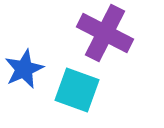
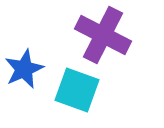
purple cross: moved 2 px left, 2 px down
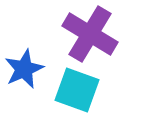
purple cross: moved 13 px left, 1 px up; rotated 4 degrees clockwise
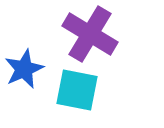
cyan square: rotated 9 degrees counterclockwise
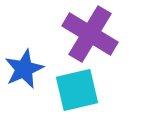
cyan square: rotated 24 degrees counterclockwise
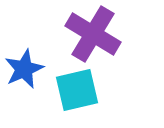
purple cross: moved 3 px right
